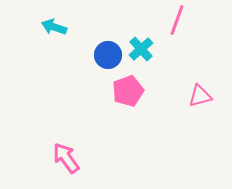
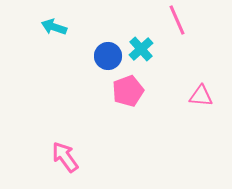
pink line: rotated 44 degrees counterclockwise
blue circle: moved 1 px down
pink triangle: moved 1 px right; rotated 20 degrees clockwise
pink arrow: moved 1 px left, 1 px up
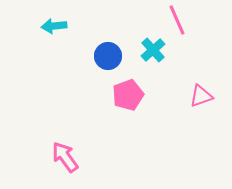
cyan arrow: moved 1 px up; rotated 25 degrees counterclockwise
cyan cross: moved 12 px right, 1 px down
pink pentagon: moved 4 px down
pink triangle: rotated 25 degrees counterclockwise
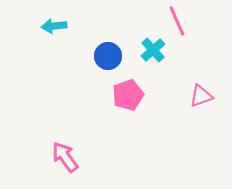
pink line: moved 1 px down
